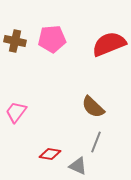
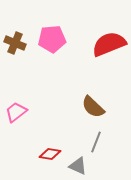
brown cross: moved 2 px down; rotated 10 degrees clockwise
pink trapezoid: rotated 15 degrees clockwise
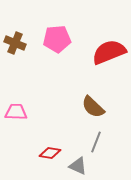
pink pentagon: moved 5 px right
red semicircle: moved 8 px down
pink trapezoid: rotated 40 degrees clockwise
red diamond: moved 1 px up
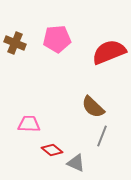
pink trapezoid: moved 13 px right, 12 px down
gray line: moved 6 px right, 6 px up
red diamond: moved 2 px right, 3 px up; rotated 30 degrees clockwise
gray triangle: moved 2 px left, 3 px up
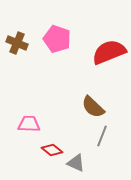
pink pentagon: rotated 24 degrees clockwise
brown cross: moved 2 px right
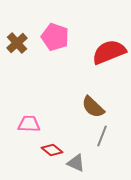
pink pentagon: moved 2 px left, 2 px up
brown cross: rotated 25 degrees clockwise
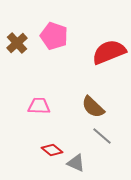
pink pentagon: moved 1 px left, 1 px up
pink trapezoid: moved 10 px right, 18 px up
gray line: rotated 70 degrees counterclockwise
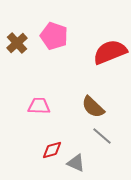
red semicircle: moved 1 px right
red diamond: rotated 55 degrees counterclockwise
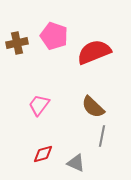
brown cross: rotated 30 degrees clockwise
red semicircle: moved 16 px left
pink trapezoid: moved 1 px up; rotated 55 degrees counterclockwise
gray line: rotated 60 degrees clockwise
red diamond: moved 9 px left, 4 px down
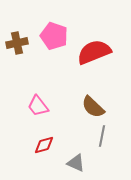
pink trapezoid: moved 1 px left, 1 px down; rotated 75 degrees counterclockwise
red diamond: moved 1 px right, 9 px up
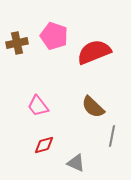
gray line: moved 10 px right
